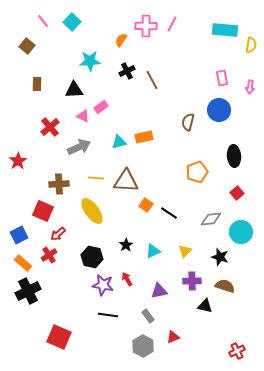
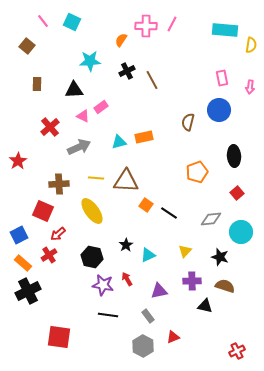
cyan square at (72, 22): rotated 18 degrees counterclockwise
cyan triangle at (153, 251): moved 5 px left, 4 px down
red square at (59, 337): rotated 15 degrees counterclockwise
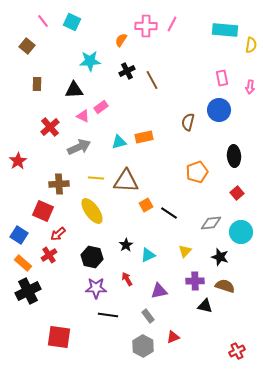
orange square at (146, 205): rotated 24 degrees clockwise
gray diamond at (211, 219): moved 4 px down
blue square at (19, 235): rotated 30 degrees counterclockwise
purple cross at (192, 281): moved 3 px right
purple star at (103, 285): moved 7 px left, 3 px down; rotated 10 degrees counterclockwise
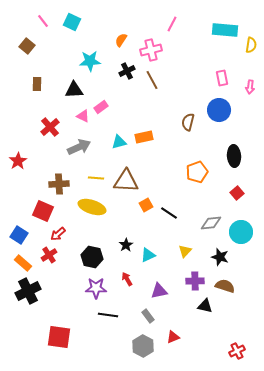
pink cross at (146, 26): moved 5 px right, 24 px down; rotated 15 degrees counterclockwise
yellow ellipse at (92, 211): moved 4 px up; rotated 36 degrees counterclockwise
